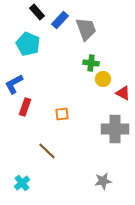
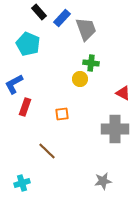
black rectangle: moved 2 px right
blue rectangle: moved 2 px right, 2 px up
yellow circle: moved 23 px left
cyan cross: rotated 21 degrees clockwise
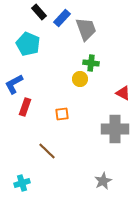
gray star: rotated 18 degrees counterclockwise
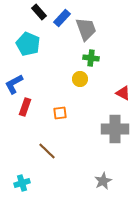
green cross: moved 5 px up
orange square: moved 2 px left, 1 px up
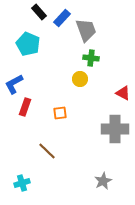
gray trapezoid: moved 1 px down
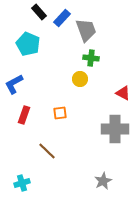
red rectangle: moved 1 px left, 8 px down
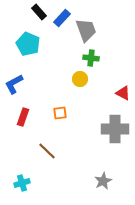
red rectangle: moved 1 px left, 2 px down
